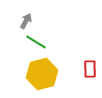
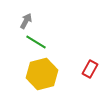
red rectangle: rotated 30 degrees clockwise
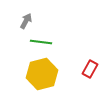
green line: moved 5 px right; rotated 25 degrees counterclockwise
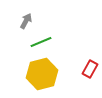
green line: rotated 30 degrees counterclockwise
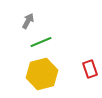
gray arrow: moved 2 px right
red rectangle: rotated 48 degrees counterclockwise
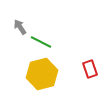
gray arrow: moved 8 px left, 6 px down; rotated 63 degrees counterclockwise
green line: rotated 50 degrees clockwise
